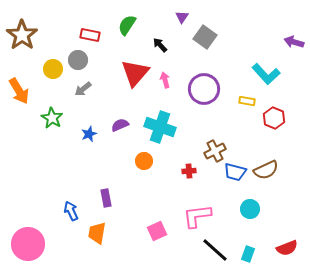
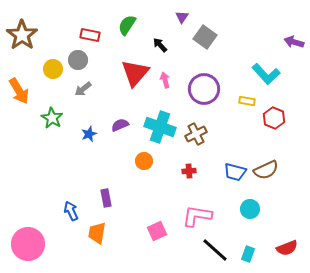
brown cross: moved 19 px left, 17 px up
pink L-shape: rotated 16 degrees clockwise
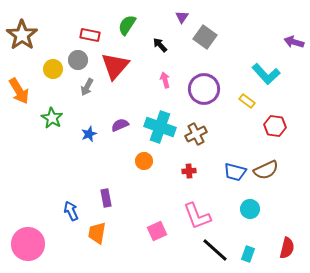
red triangle: moved 20 px left, 7 px up
gray arrow: moved 4 px right, 2 px up; rotated 24 degrees counterclockwise
yellow rectangle: rotated 28 degrees clockwise
red hexagon: moved 1 px right, 8 px down; rotated 15 degrees counterclockwise
pink L-shape: rotated 120 degrees counterclockwise
red semicircle: rotated 55 degrees counterclockwise
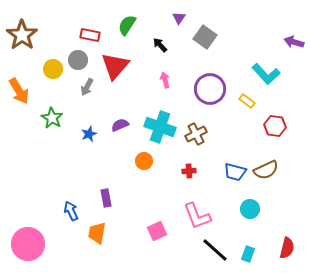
purple triangle: moved 3 px left, 1 px down
purple circle: moved 6 px right
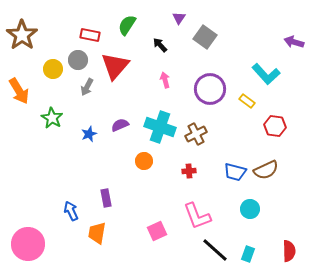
red semicircle: moved 2 px right, 3 px down; rotated 15 degrees counterclockwise
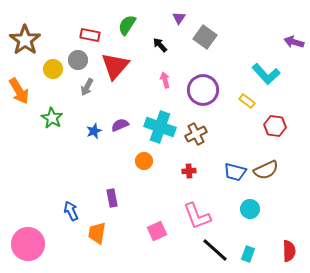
brown star: moved 3 px right, 5 px down
purple circle: moved 7 px left, 1 px down
blue star: moved 5 px right, 3 px up
purple rectangle: moved 6 px right
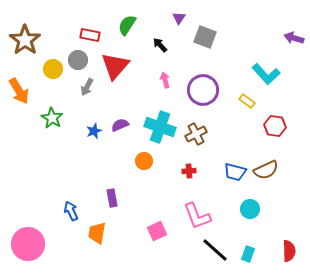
gray square: rotated 15 degrees counterclockwise
purple arrow: moved 4 px up
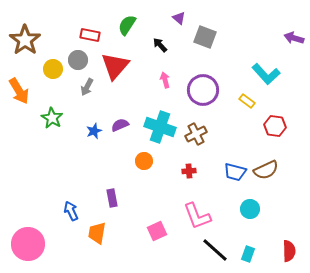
purple triangle: rotated 24 degrees counterclockwise
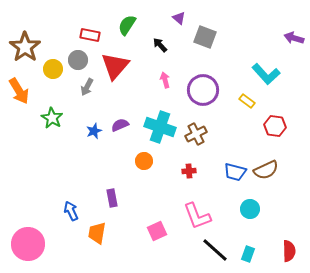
brown star: moved 7 px down
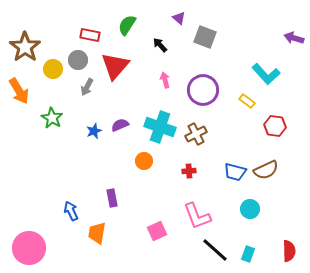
pink circle: moved 1 px right, 4 px down
